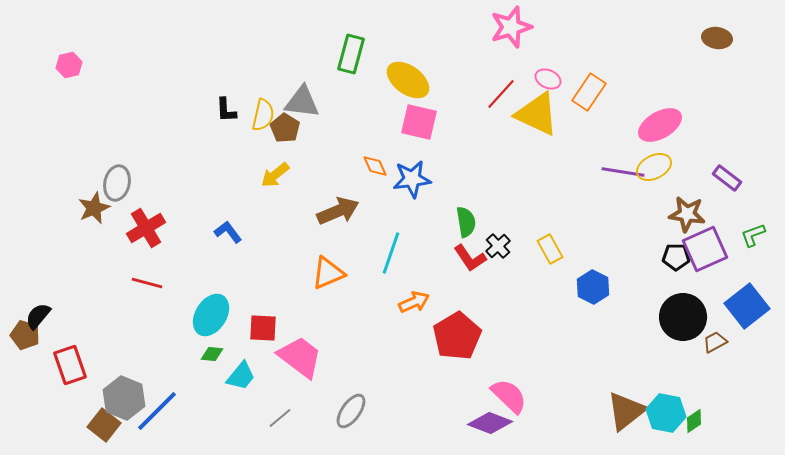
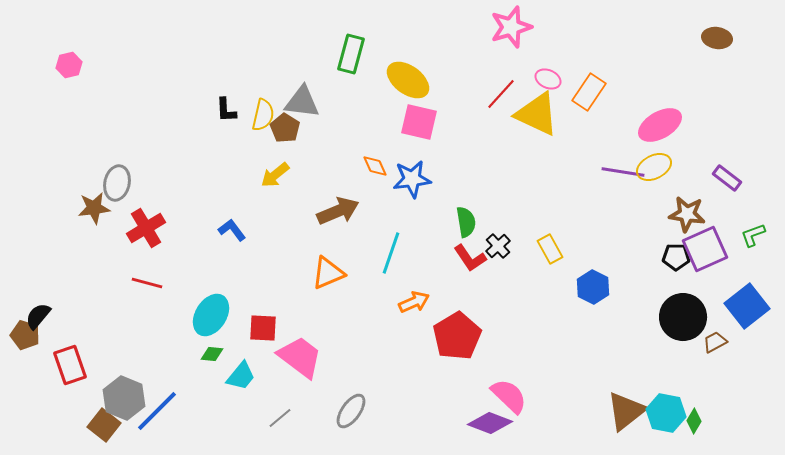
brown star at (94, 208): rotated 16 degrees clockwise
blue L-shape at (228, 232): moved 4 px right, 2 px up
green diamond at (694, 421): rotated 25 degrees counterclockwise
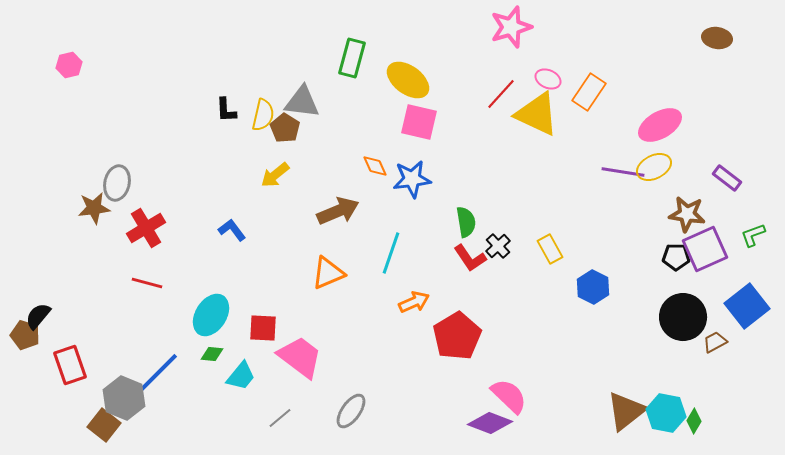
green rectangle at (351, 54): moved 1 px right, 4 px down
blue line at (157, 411): moved 1 px right, 38 px up
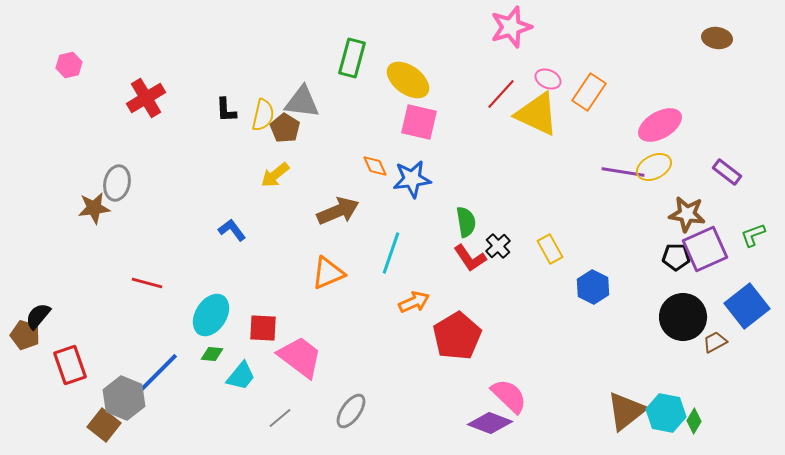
purple rectangle at (727, 178): moved 6 px up
red cross at (146, 228): moved 130 px up
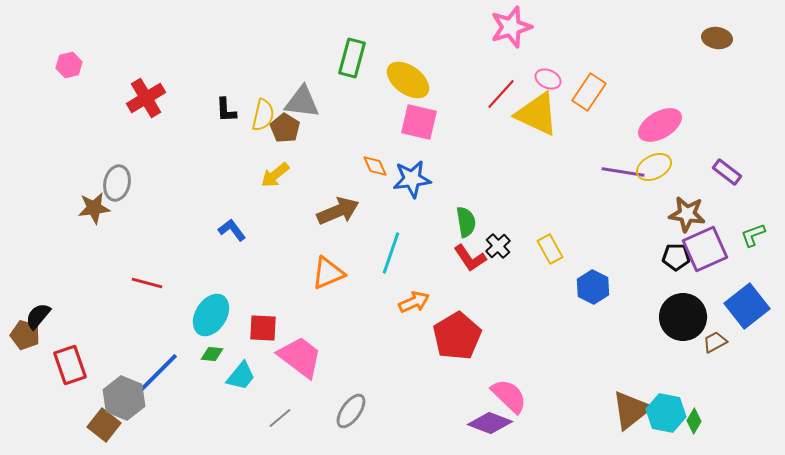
brown triangle at (626, 411): moved 5 px right, 1 px up
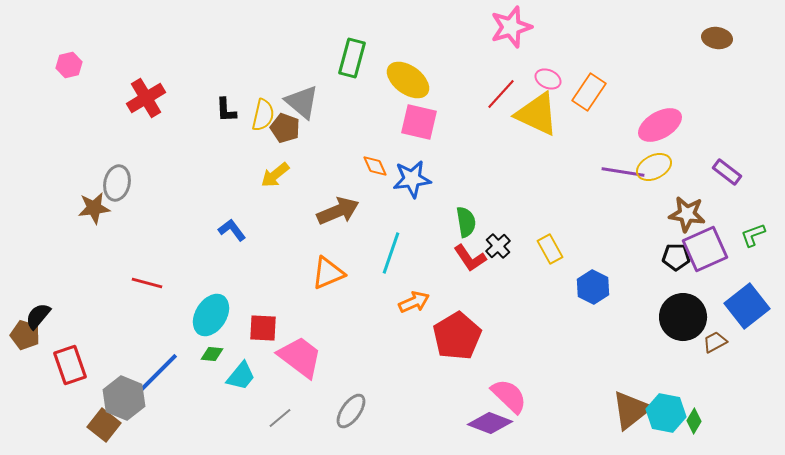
gray triangle at (302, 102): rotated 33 degrees clockwise
brown pentagon at (285, 128): rotated 12 degrees counterclockwise
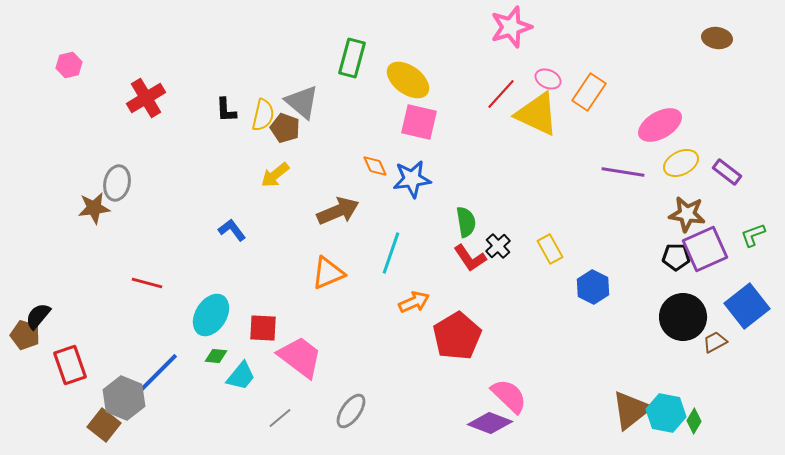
yellow ellipse at (654, 167): moved 27 px right, 4 px up
green diamond at (212, 354): moved 4 px right, 2 px down
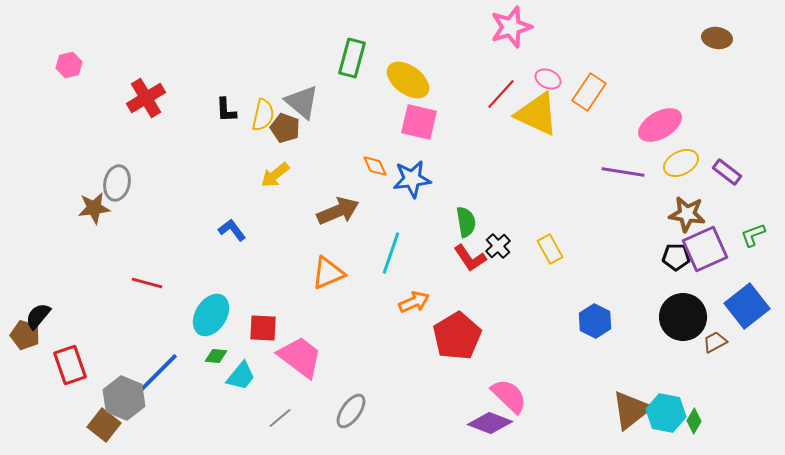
blue hexagon at (593, 287): moved 2 px right, 34 px down
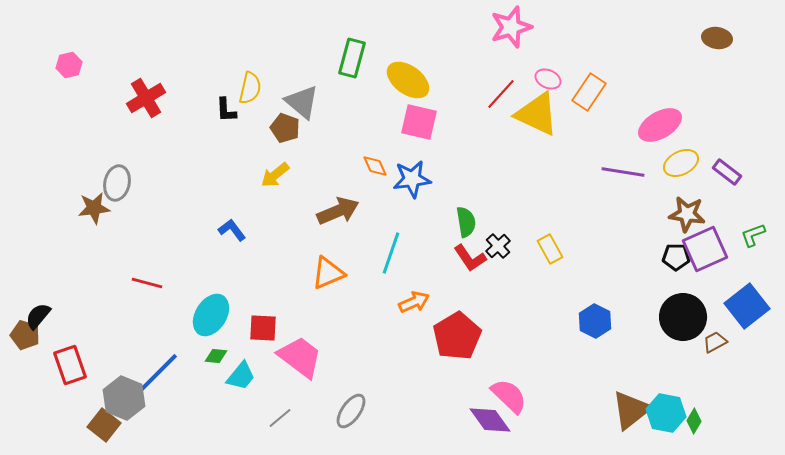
yellow semicircle at (263, 115): moved 13 px left, 27 px up
purple diamond at (490, 423): moved 3 px up; rotated 33 degrees clockwise
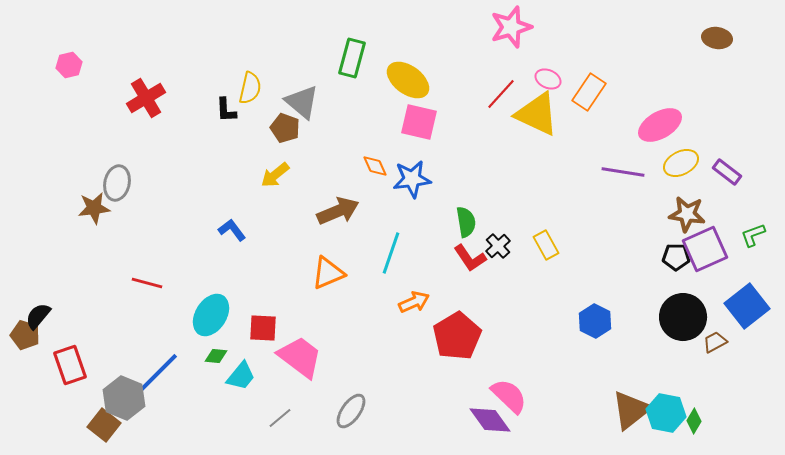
yellow rectangle at (550, 249): moved 4 px left, 4 px up
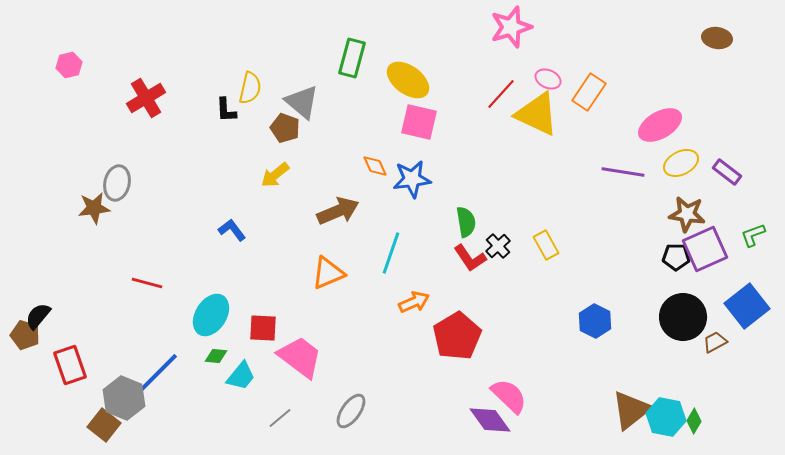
cyan hexagon at (666, 413): moved 4 px down
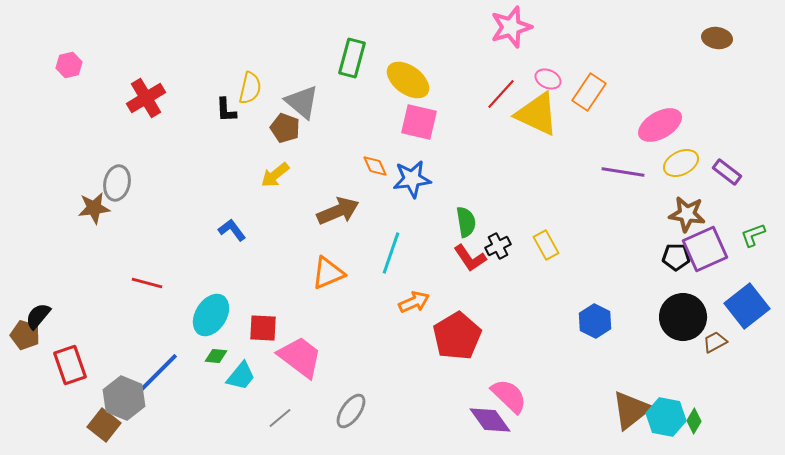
black cross at (498, 246): rotated 15 degrees clockwise
